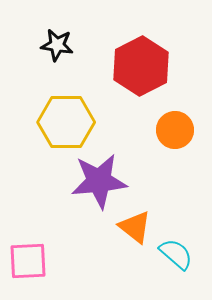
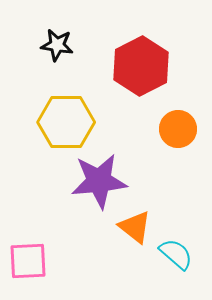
orange circle: moved 3 px right, 1 px up
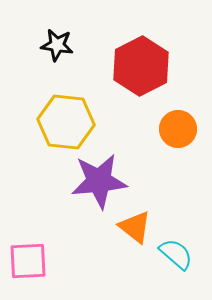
yellow hexagon: rotated 6 degrees clockwise
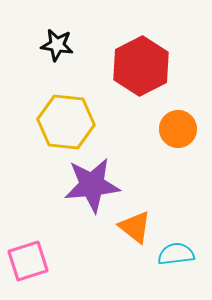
purple star: moved 7 px left, 4 px down
cyan semicircle: rotated 48 degrees counterclockwise
pink square: rotated 15 degrees counterclockwise
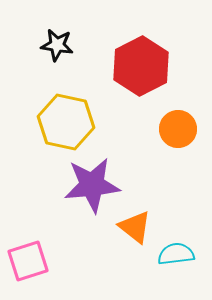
yellow hexagon: rotated 6 degrees clockwise
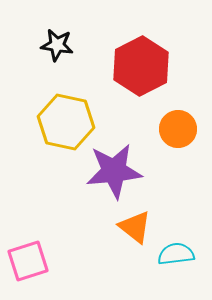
purple star: moved 22 px right, 14 px up
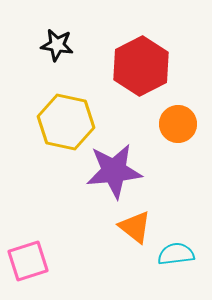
orange circle: moved 5 px up
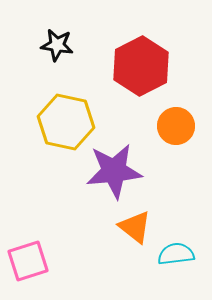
orange circle: moved 2 px left, 2 px down
